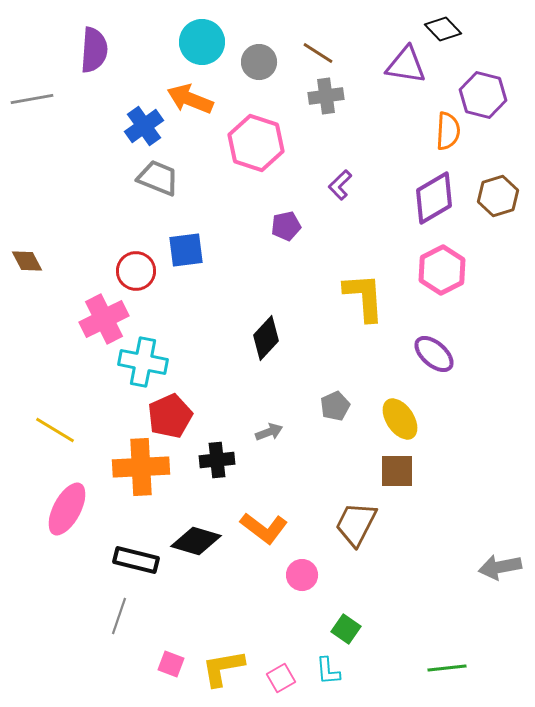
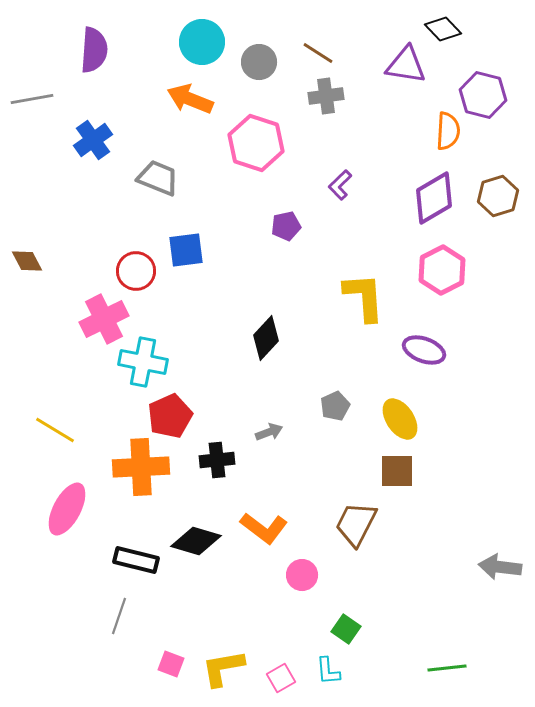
blue cross at (144, 126): moved 51 px left, 14 px down
purple ellipse at (434, 354): moved 10 px left, 4 px up; rotated 21 degrees counterclockwise
gray arrow at (500, 567): rotated 18 degrees clockwise
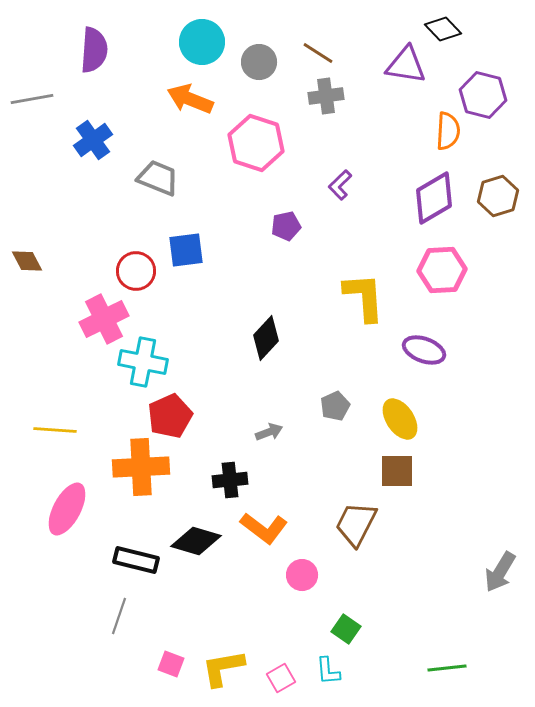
pink hexagon at (442, 270): rotated 24 degrees clockwise
yellow line at (55, 430): rotated 27 degrees counterclockwise
black cross at (217, 460): moved 13 px right, 20 px down
gray arrow at (500, 567): moved 5 px down; rotated 66 degrees counterclockwise
